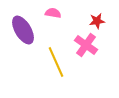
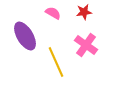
pink semicircle: rotated 21 degrees clockwise
red star: moved 13 px left, 9 px up
purple ellipse: moved 2 px right, 6 px down
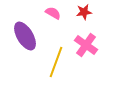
yellow line: rotated 44 degrees clockwise
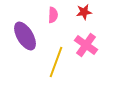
pink semicircle: moved 2 px down; rotated 63 degrees clockwise
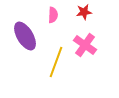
pink cross: moved 1 px left
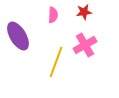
purple ellipse: moved 7 px left
pink cross: rotated 25 degrees clockwise
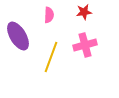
pink semicircle: moved 4 px left
pink cross: rotated 15 degrees clockwise
yellow line: moved 5 px left, 5 px up
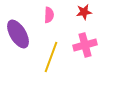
purple ellipse: moved 2 px up
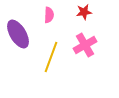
pink cross: rotated 15 degrees counterclockwise
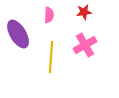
yellow line: rotated 16 degrees counterclockwise
